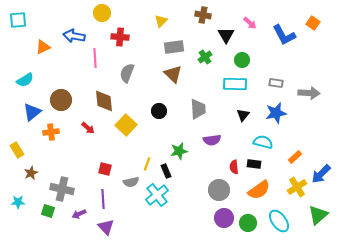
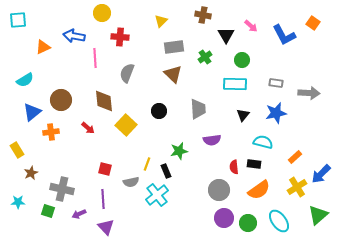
pink arrow at (250, 23): moved 1 px right, 3 px down
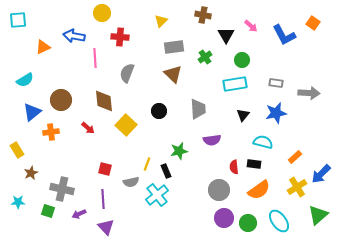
cyan rectangle at (235, 84): rotated 10 degrees counterclockwise
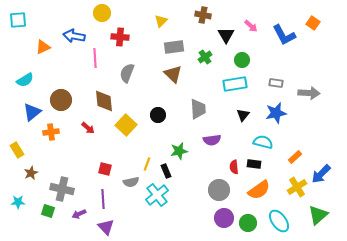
black circle at (159, 111): moved 1 px left, 4 px down
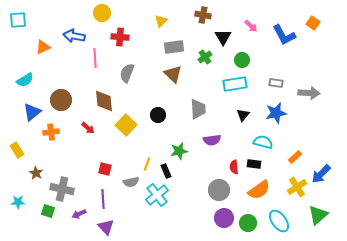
black triangle at (226, 35): moved 3 px left, 2 px down
brown star at (31, 173): moved 5 px right; rotated 16 degrees counterclockwise
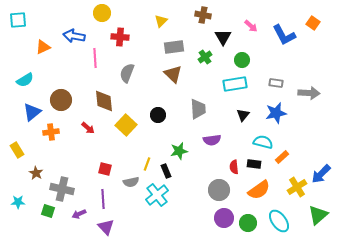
orange rectangle at (295, 157): moved 13 px left
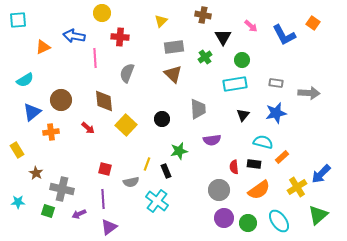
black circle at (158, 115): moved 4 px right, 4 px down
cyan cross at (157, 195): moved 6 px down; rotated 15 degrees counterclockwise
purple triangle at (106, 227): moved 3 px right; rotated 36 degrees clockwise
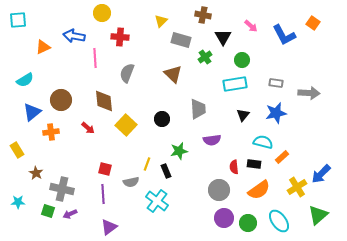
gray rectangle at (174, 47): moved 7 px right, 7 px up; rotated 24 degrees clockwise
purple line at (103, 199): moved 5 px up
purple arrow at (79, 214): moved 9 px left
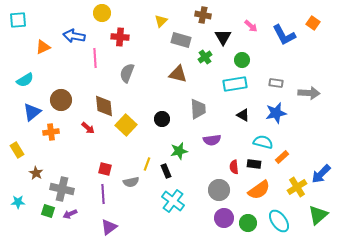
brown triangle at (173, 74): moved 5 px right; rotated 30 degrees counterclockwise
brown diamond at (104, 101): moved 5 px down
black triangle at (243, 115): rotated 40 degrees counterclockwise
cyan cross at (157, 201): moved 16 px right
